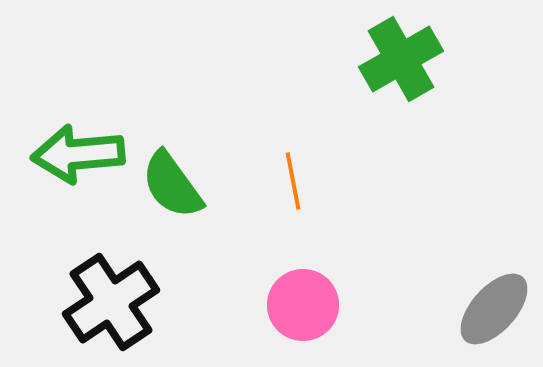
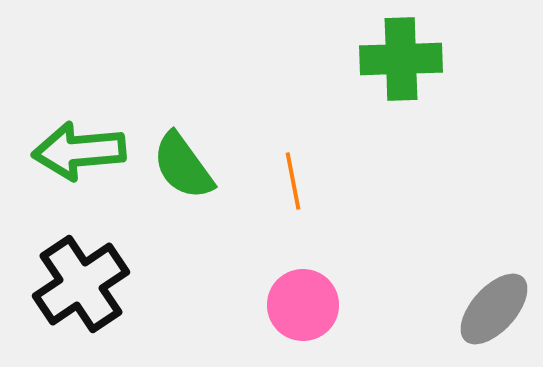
green cross: rotated 28 degrees clockwise
green arrow: moved 1 px right, 3 px up
green semicircle: moved 11 px right, 19 px up
black cross: moved 30 px left, 18 px up
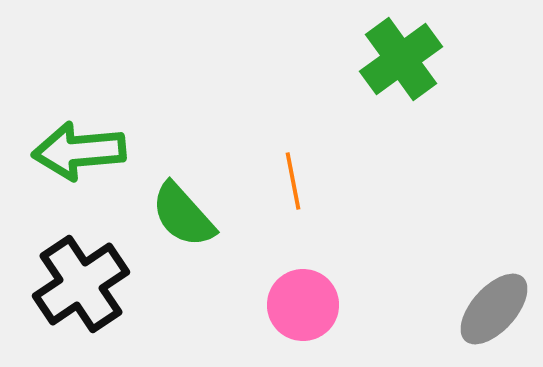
green cross: rotated 34 degrees counterclockwise
green semicircle: moved 49 px down; rotated 6 degrees counterclockwise
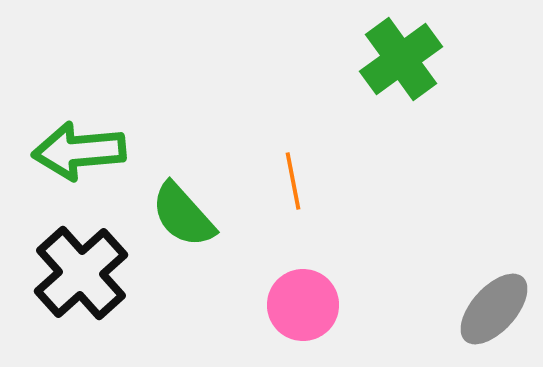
black cross: moved 11 px up; rotated 8 degrees counterclockwise
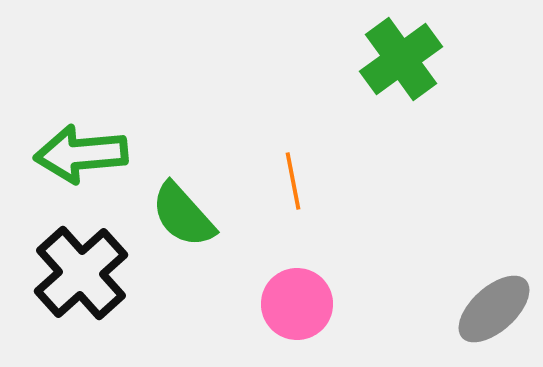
green arrow: moved 2 px right, 3 px down
pink circle: moved 6 px left, 1 px up
gray ellipse: rotated 6 degrees clockwise
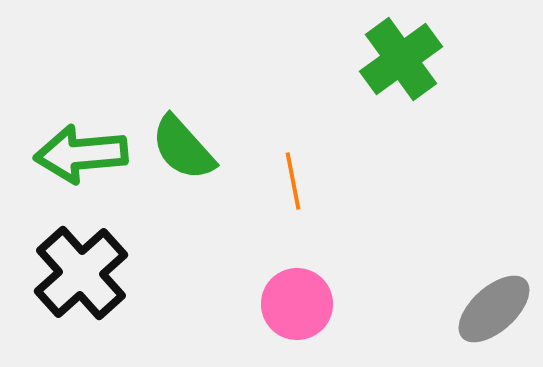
green semicircle: moved 67 px up
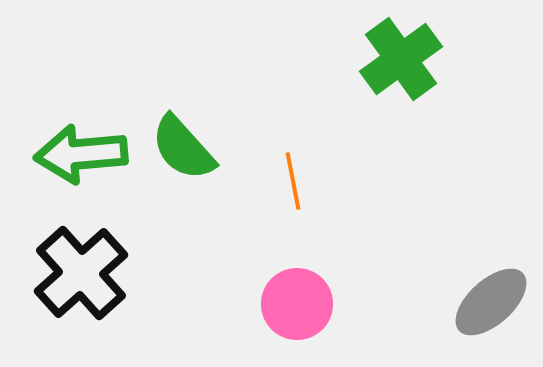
gray ellipse: moved 3 px left, 7 px up
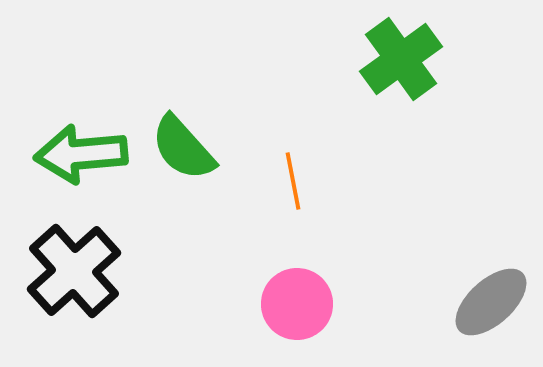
black cross: moved 7 px left, 2 px up
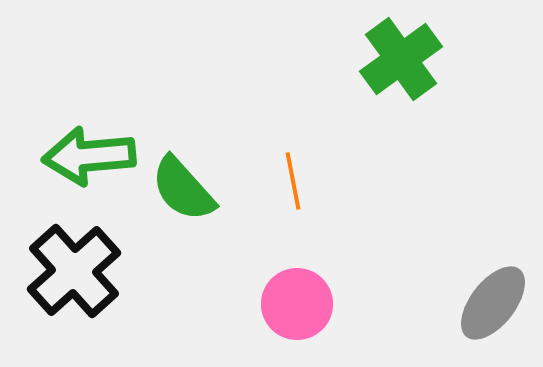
green semicircle: moved 41 px down
green arrow: moved 8 px right, 2 px down
gray ellipse: moved 2 px right, 1 px down; rotated 10 degrees counterclockwise
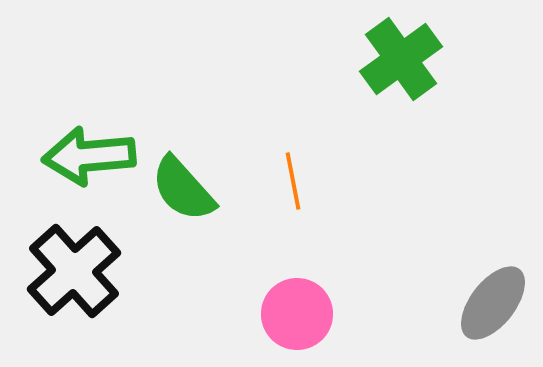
pink circle: moved 10 px down
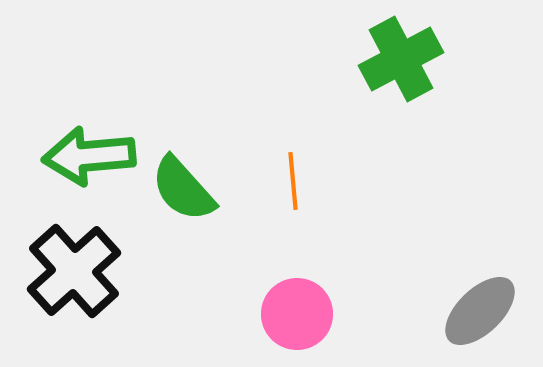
green cross: rotated 8 degrees clockwise
orange line: rotated 6 degrees clockwise
gray ellipse: moved 13 px left, 8 px down; rotated 8 degrees clockwise
